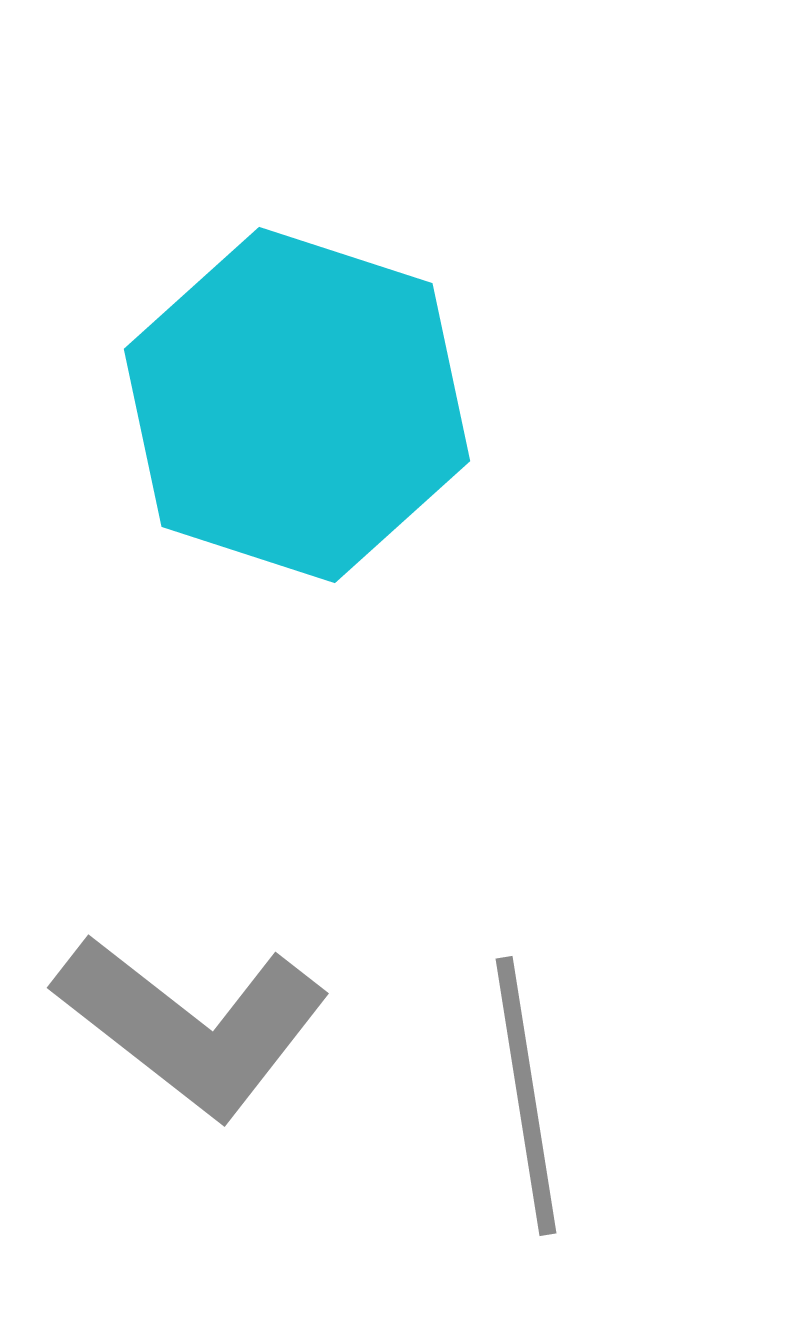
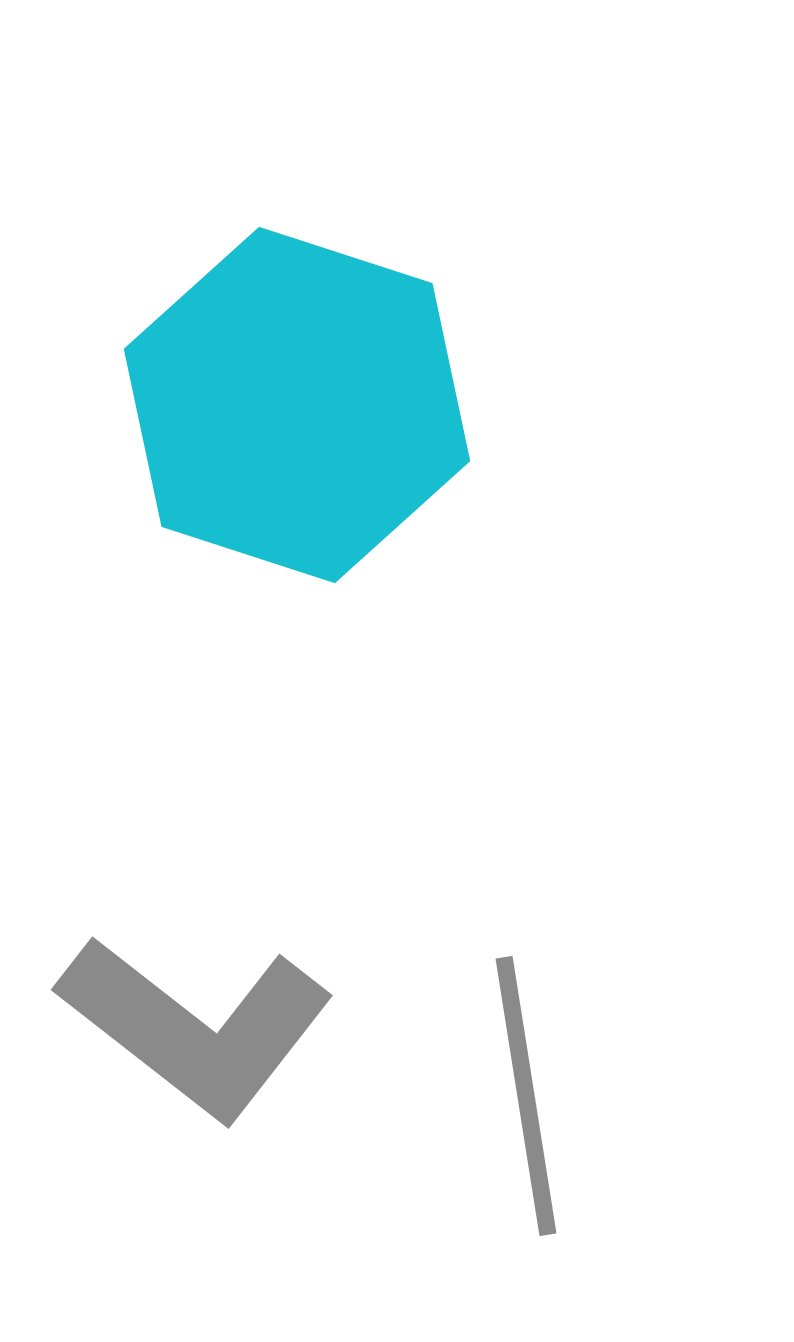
gray L-shape: moved 4 px right, 2 px down
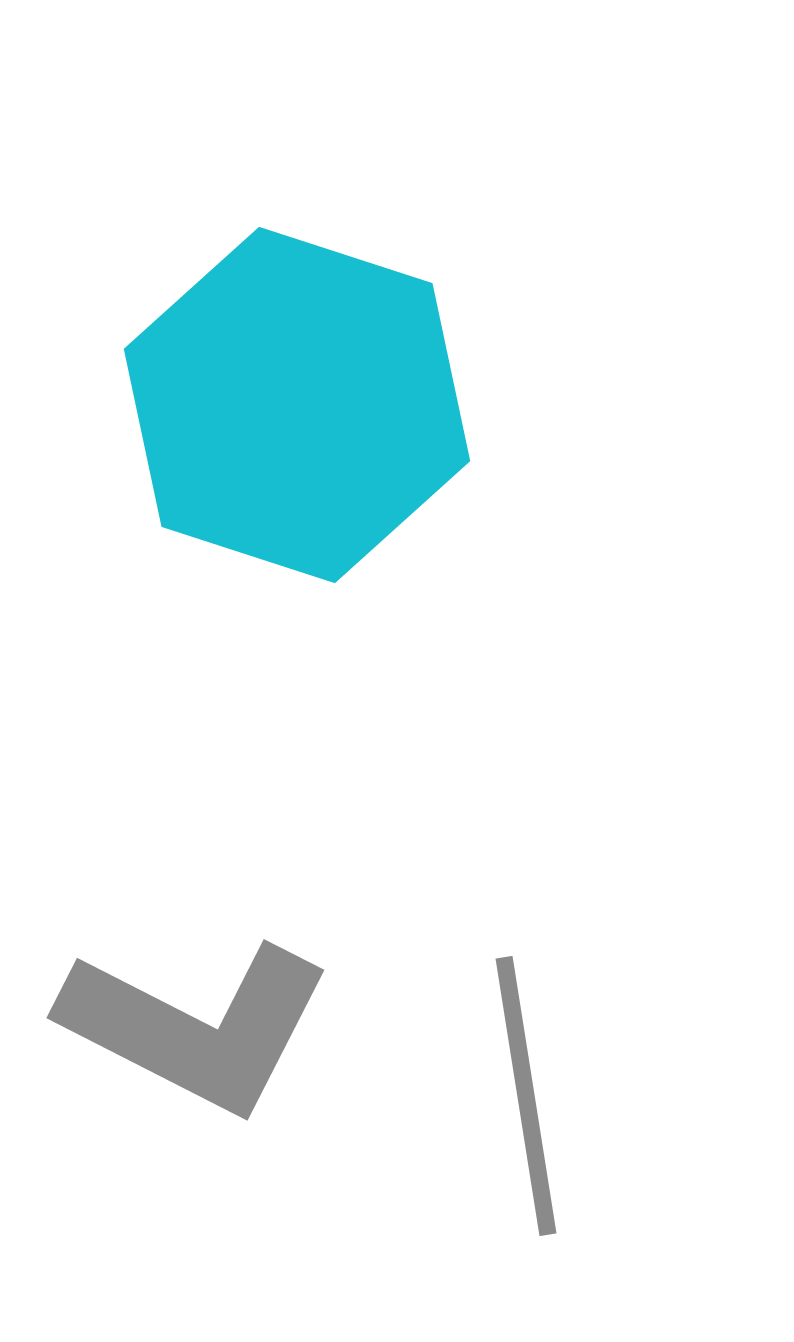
gray L-shape: rotated 11 degrees counterclockwise
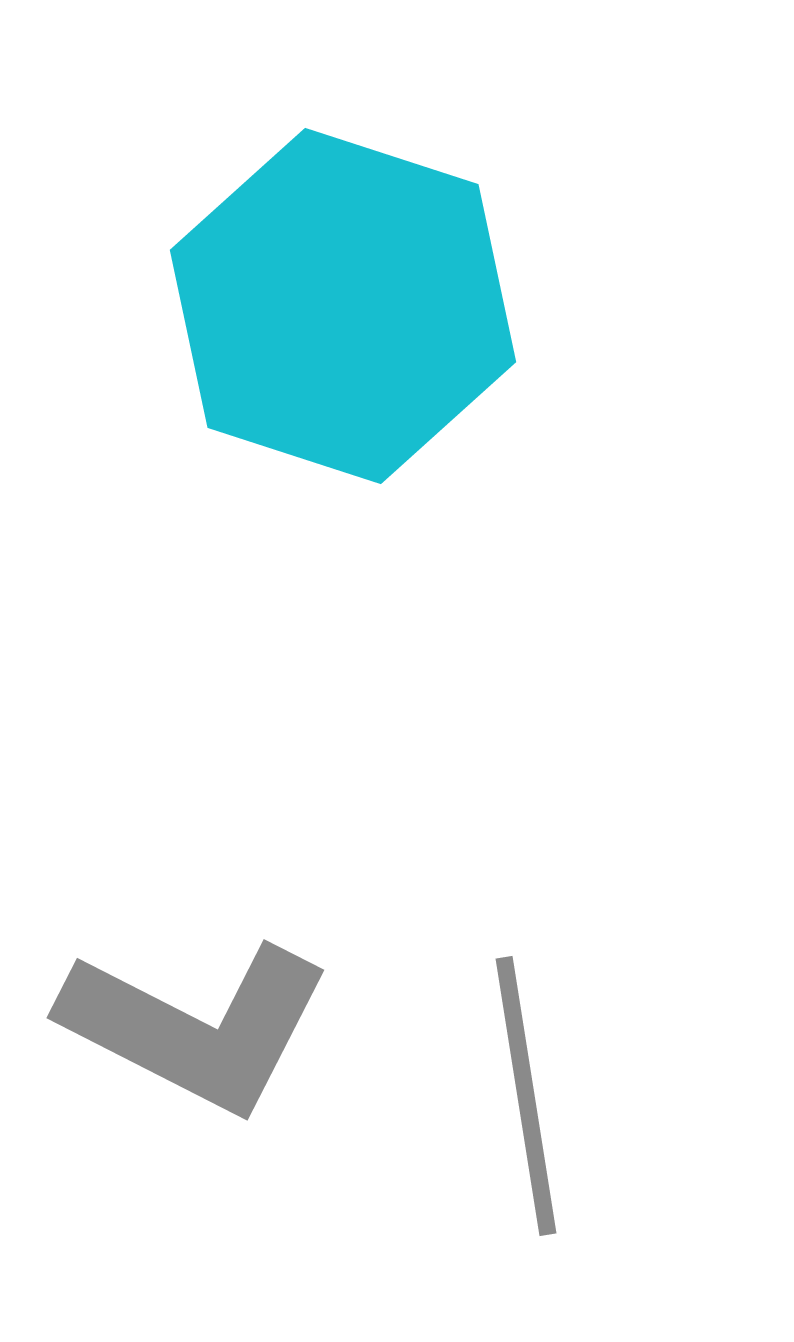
cyan hexagon: moved 46 px right, 99 px up
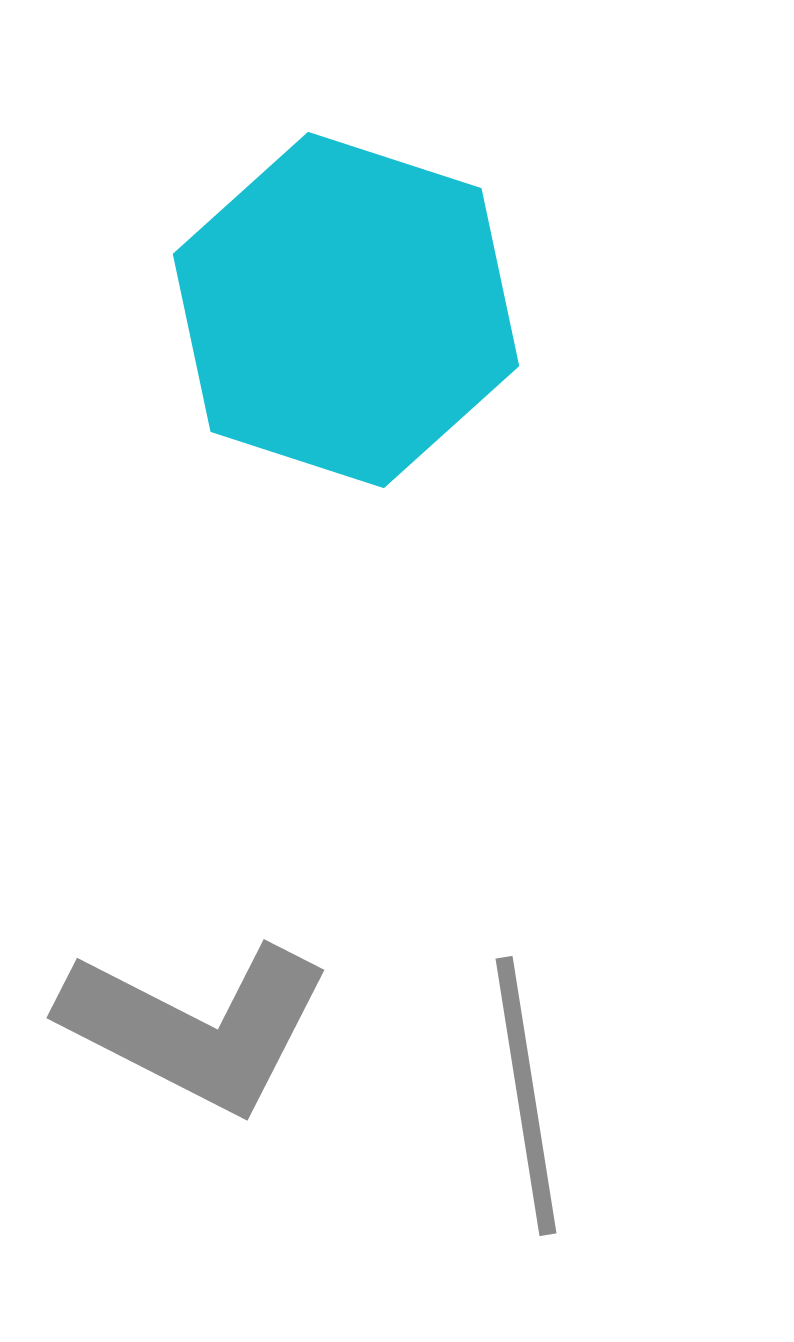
cyan hexagon: moved 3 px right, 4 px down
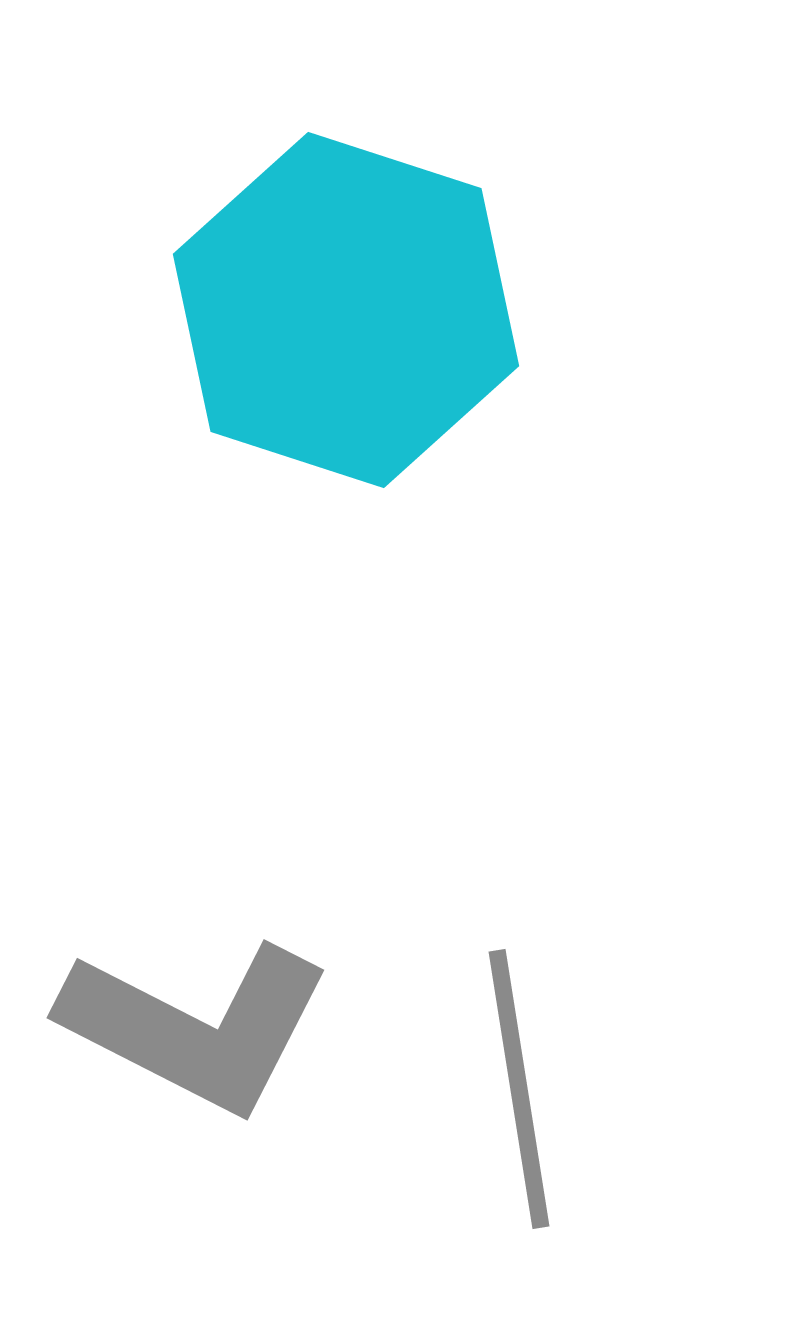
gray line: moved 7 px left, 7 px up
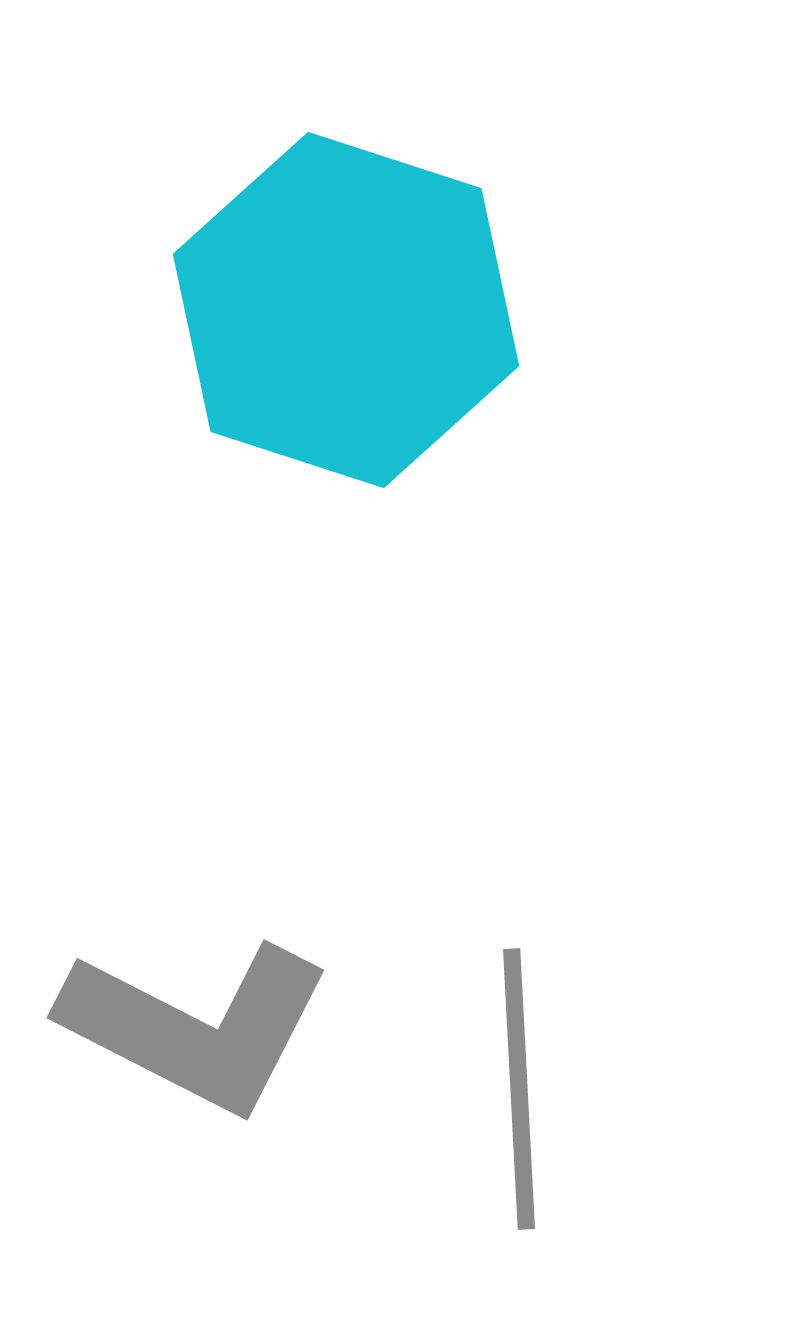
gray line: rotated 6 degrees clockwise
